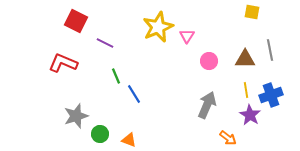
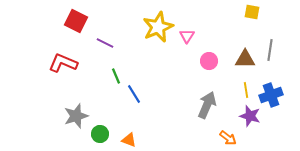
gray line: rotated 20 degrees clockwise
purple star: moved 1 px down; rotated 15 degrees counterclockwise
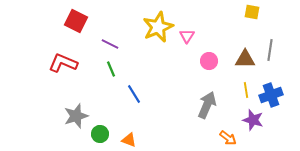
purple line: moved 5 px right, 1 px down
green line: moved 5 px left, 7 px up
purple star: moved 3 px right, 4 px down
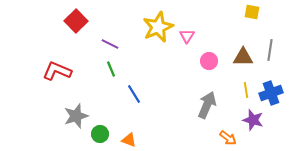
red square: rotated 20 degrees clockwise
brown triangle: moved 2 px left, 2 px up
red L-shape: moved 6 px left, 8 px down
blue cross: moved 2 px up
